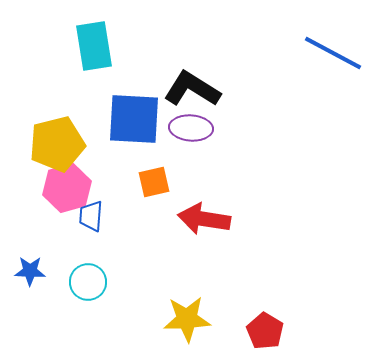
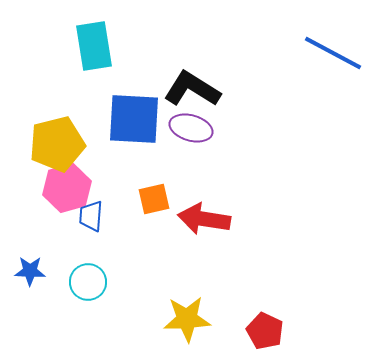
purple ellipse: rotated 12 degrees clockwise
orange square: moved 17 px down
red pentagon: rotated 6 degrees counterclockwise
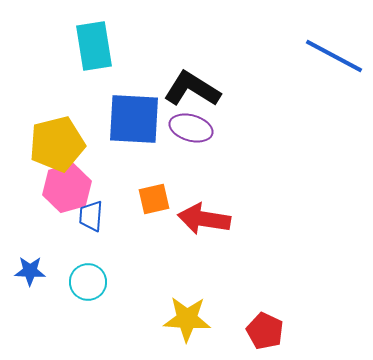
blue line: moved 1 px right, 3 px down
yellow star: rotated 6 degrees clockwise
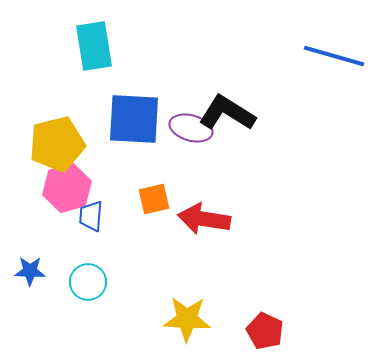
blue line: rotated 12 degrees counterclockwise
black L-shape: moved 35 px right, 24 px down
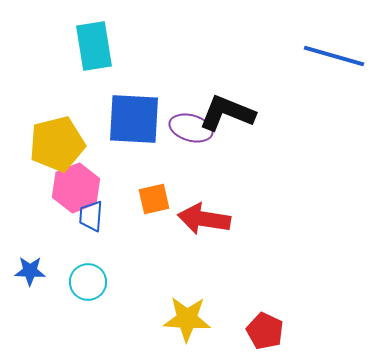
black L-shape: rotated 10 degrees counterclockwise
pink hexagon: moved 9 px right; rotated 6 degrees counterclockwise
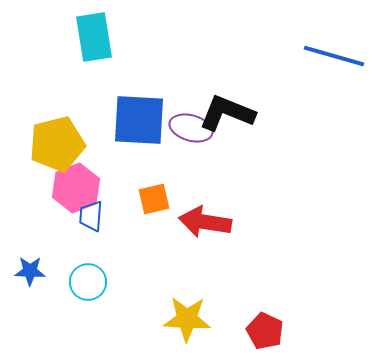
cyan rectangle: moved 9 px up
blue square: moved 5 px right, 1 px down
red arrow: moved 1 px right, 3 px down
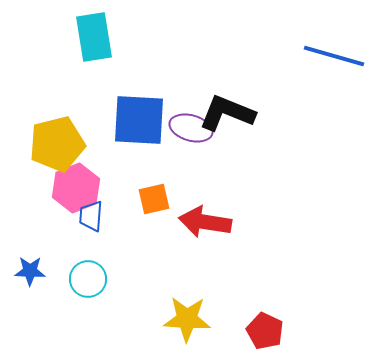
cyan circle: moved 3 px up
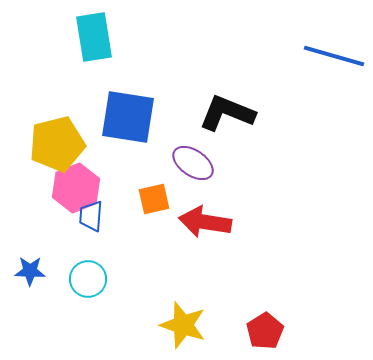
blue square: moved 11 px left, 3 px up; rotated 6 degrees clockwise
purple ellipse: moved 2 px right, 35 px down; rotated 18 degrees clockwise
yellow star: moved 4 px left, 6 px down; rotated 15 degrees clockwise
red pentagon: rotated 15 degrees clockwise
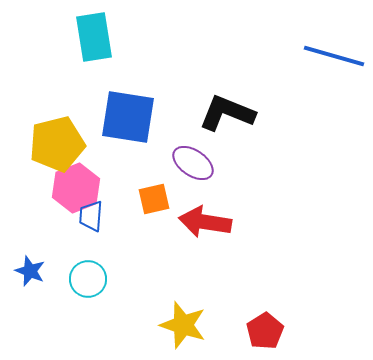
blue star: rotated 20 degrees clockwise
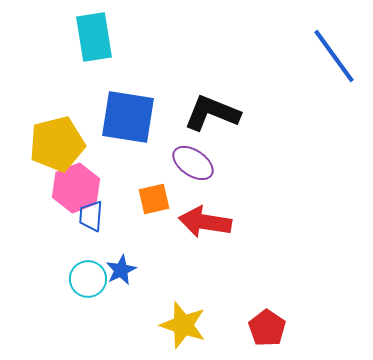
blue line: rotated 38 degrees clockwise
black L-shape: moved 15 px left
blue star: moved 91 px right, 1 px up; rotated 24 degrees clockwise
red pentagon: moved 2 px right, 3 px up; rotated 6 degrees counterclockwise
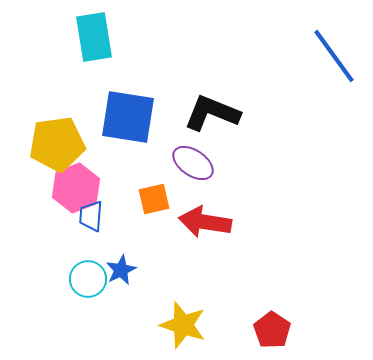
yellow pentagon: rotated 6 degrees clockwise
red pentagon: moved 5 px right, 2 px down
